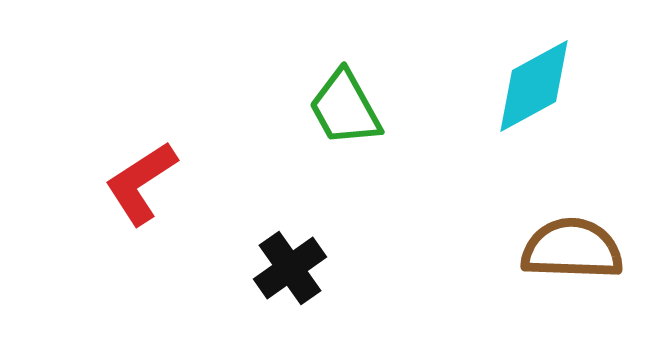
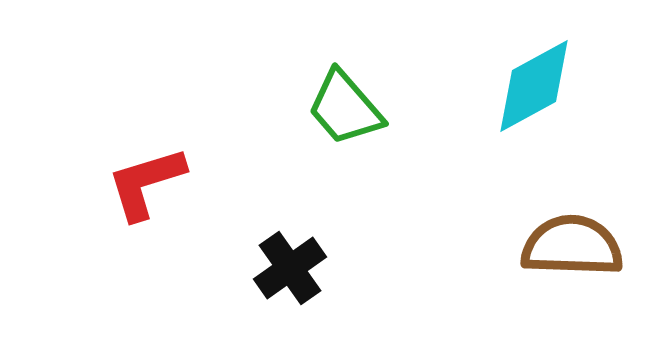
green trapezoid: rotated 12 degrees counterclockwise
red L-shape: moved 5 px right; rotated 16 degrees clockwise
brown semicircle: moved 3 px up
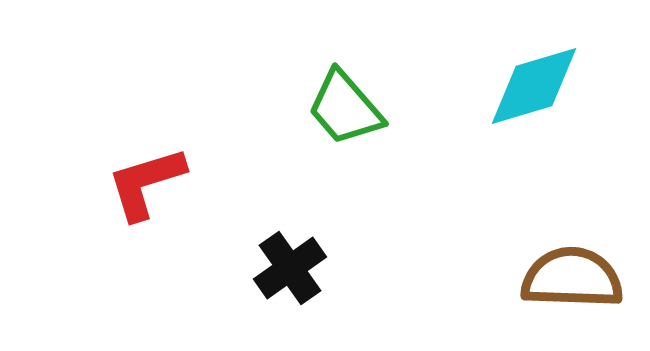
cyan diamond: rotated 12 degrees clockwise
brown semicircle: moved 32 px down
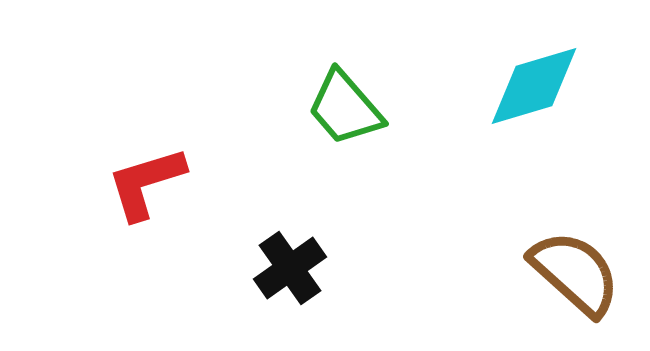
brown semicircle: moved 3 px right, 5 px up; rotated 40 degrees clockwise
